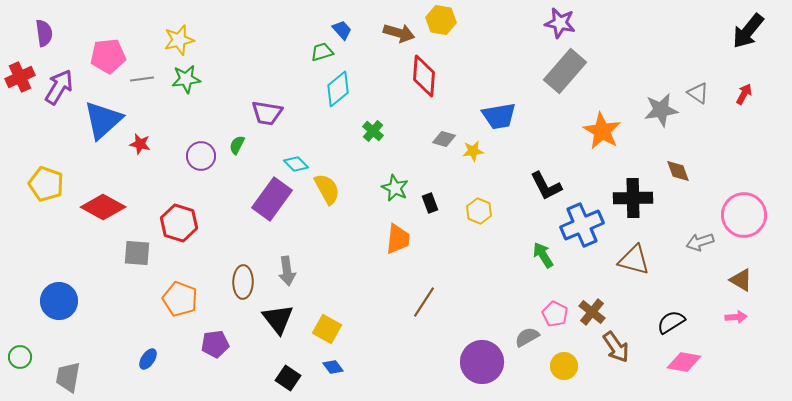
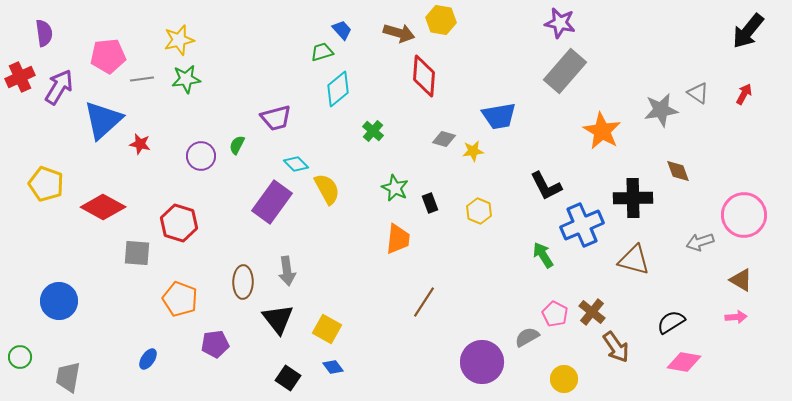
purple trapezoid at (267, 113): moved 9 px right, 5 px down; rotated 24 degrees counterclockwise
purple rectangle at (272, 199): moved 3 px down
yellow circle at (564, 366): moved 13 px down
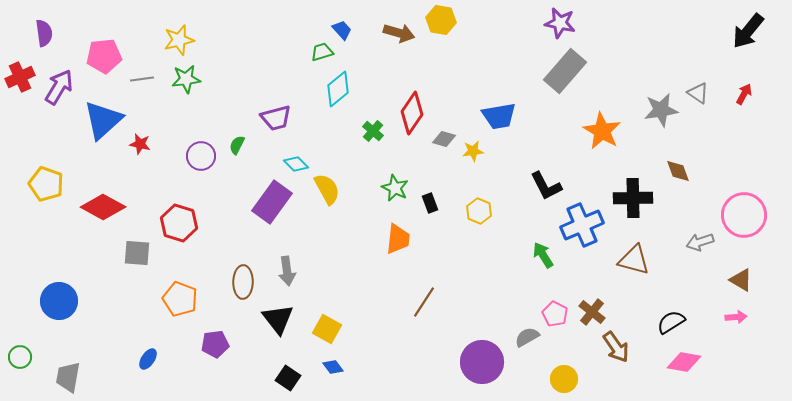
pink pentagon at (108, 56): moved 4 px left
red diamond at (424, 76): moved 12 px left, 37 px down; rotated 30 degrees clockwise
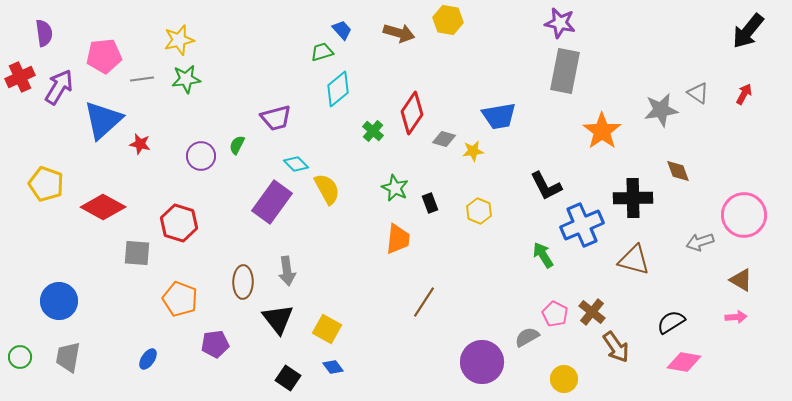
yellow hexagon at (441, 20): moved 7 px right
gray rectangle at (565, 71): rotated 30 degrees counterclockwise
orange star at (602, 131): rotated 6 degrees clockwise
gray trapezoid at (68, 377): moved 20 px up
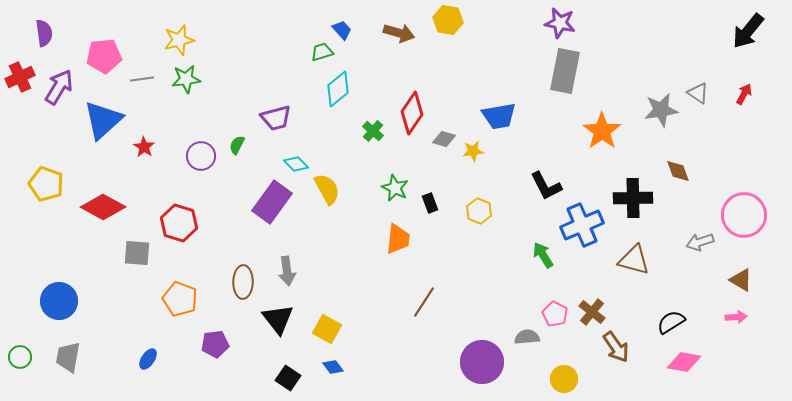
red star at (140, 144): moved 4 px right, 3 px down; rotated 20 degrees clockwise
gray semicircle at (527, 337): rotated 25 degrees clockwise
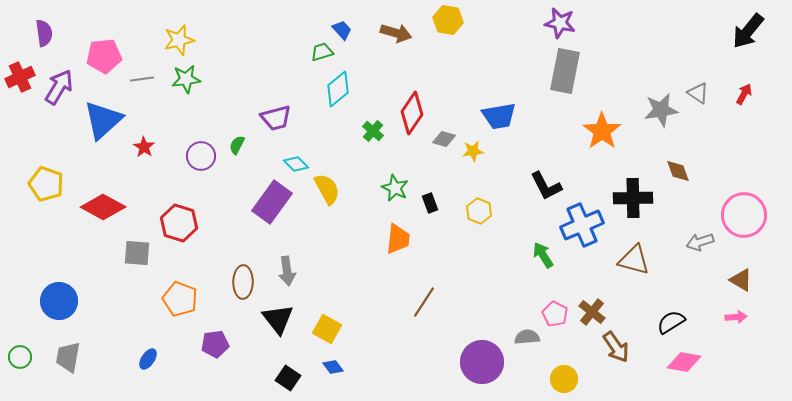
brown arrow at (399, 33): moved 3 px left
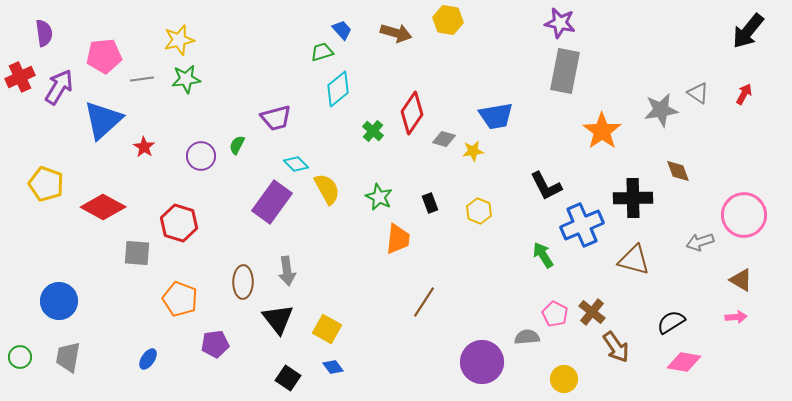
blue trapezoid at (499, 116): moved 3 px left
green star at (395, 188): moved 16 px left, 9 px down
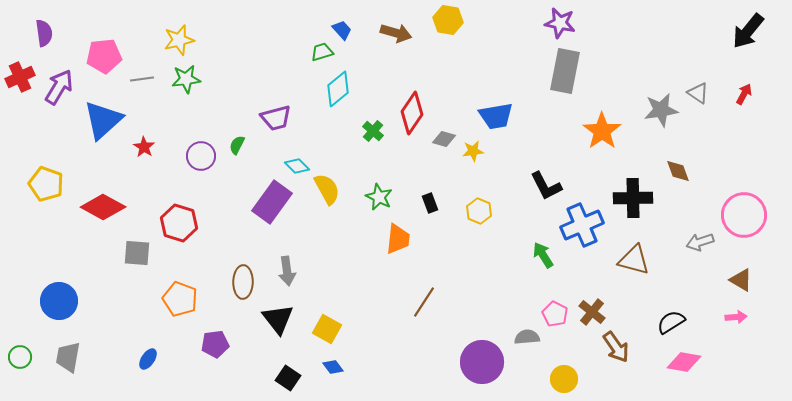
cyan diamond at (296, 164): moved 1 px right, 2 px down
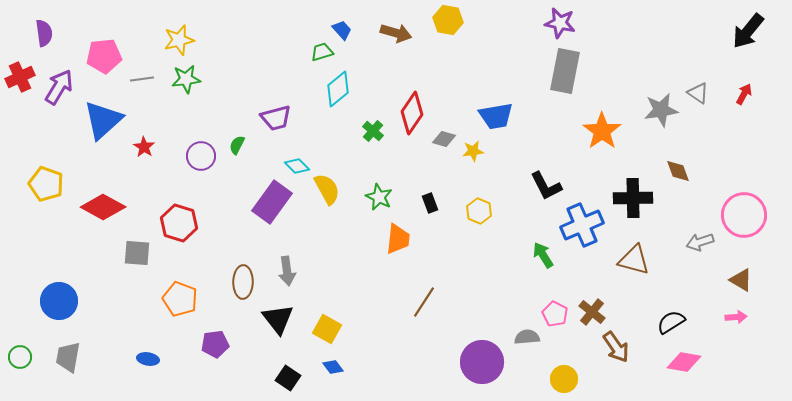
blue ellipse at (148, 359): rotated 65 degrees clockwise
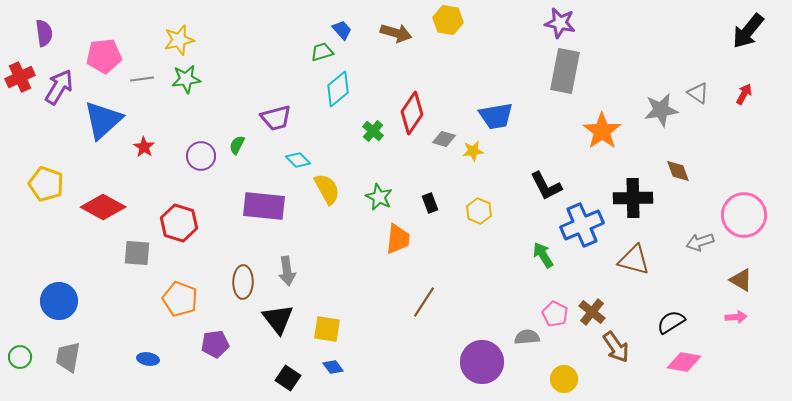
cyan diamond at (297, 166): moved 1 px right, 6 px up
purple rectangle at (272, 202): moved 8 px left, 4 px down; rotated 60 degrees clockwise
yellow square at (327, 329): rotated 20 degrees counterclockwise
